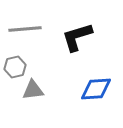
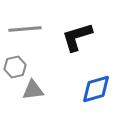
blue diamond: rotated 12 degrees counterclockwise
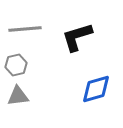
gray hexagon: moved 1 px right, 2 px up
gray triangle: moved 15 px left, 6 px down
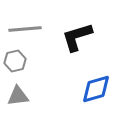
gray hexagon: moved 1 px left, 4 px up
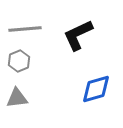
black L-shape: moved 1 px right, 2 px up; rotated 8 degrees counterclockwise
gray hexagon: moved 4 px right; rotated 10 degrees counterclockwise
gray triangle: moved 1 px left, 2 px down
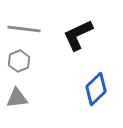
gray line: moved 1 px left; rotated 12 degrees clockwise
blue diamond: rotated 28 degrees counterclockwise
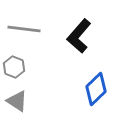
black L-shape: moved 1 px right, 1 px down; rotated 24 degrees counterclockwise
gray hexagon: moved 5 px left, 6 px down; rotated 15 degrees counterclockwise
gray triangle: moved 3 px down; rotated 40 degrees clockwise
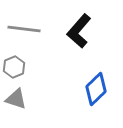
black L-shape: moved 5 px up
gray hexagon: rotated 15 degrees clockwise
gray triangle: moved 1 px left, 2 px up; rotated 15 degrees counterclockwise
